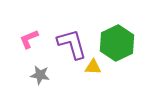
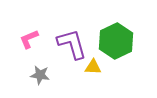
green hexagon: moved 1 px left, 2 px up
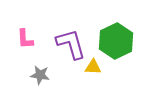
pink L-shape: moved 4 px left; rotated 70 degrees counterclockwise
purple L-shape: moved 1 px left
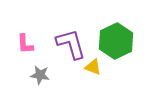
pink L-shape: moved 5 px down
yellow triangle: rotated 18 degrees clockwise
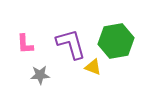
green hexagon: rotated 16 degrees clockwise
gray star: rotated 12 degrees counterclockwise
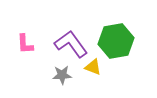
purple L-shape: rotated 20 degrees counterclockwise
gray star: moved 22 px right
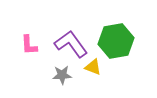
pink L-shape: moved 4 px right, 1 px down
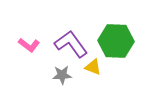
green hexagon: rotated 12 degrees clockwise
pink L-shape: rotated 50 degrees counterclockwise
